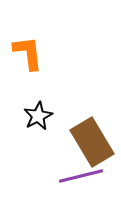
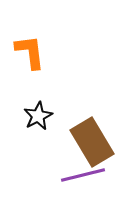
orange L-shape: moved 2 px right, 1 px up
purple line: moved 2 px right, 1 px up
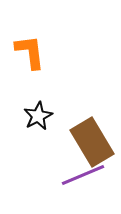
purple line: rotated 9 degrees counterclockwise
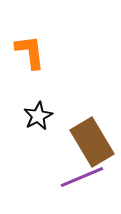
purple line: moved 1 px left, 2 px down
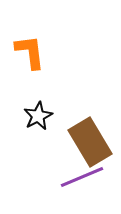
brown rectangle: moved 2 px left
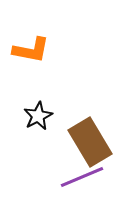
orange L-shape: moved 1 px right, 2 px up; rotated 108 degrees clockwise
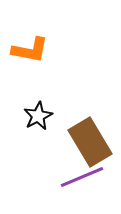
orange L-shape: moved 1 px left
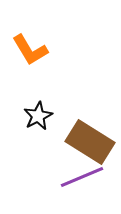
orange L-shape: rotated 48 degrees clockwise
brown rectangle: rotated 27 degrees counterclockwise
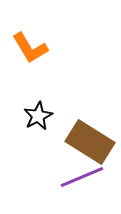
orange L-shape: moved 2 px up
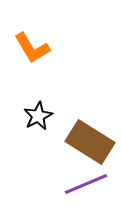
orange L-shape: moved 2 px right
purple line: moved 4 px right, 7 px down
